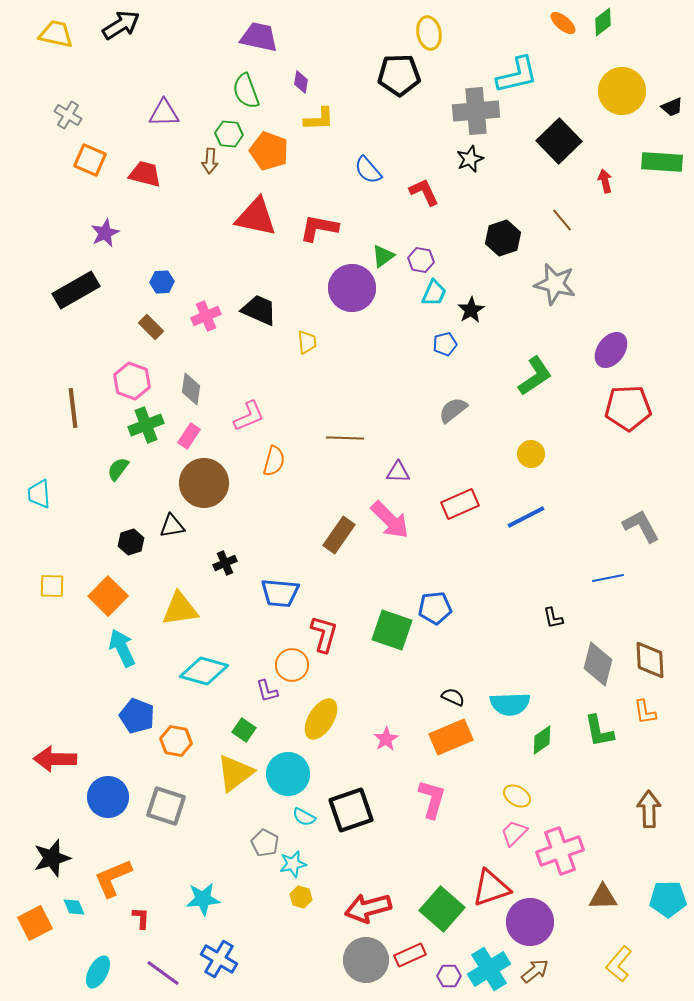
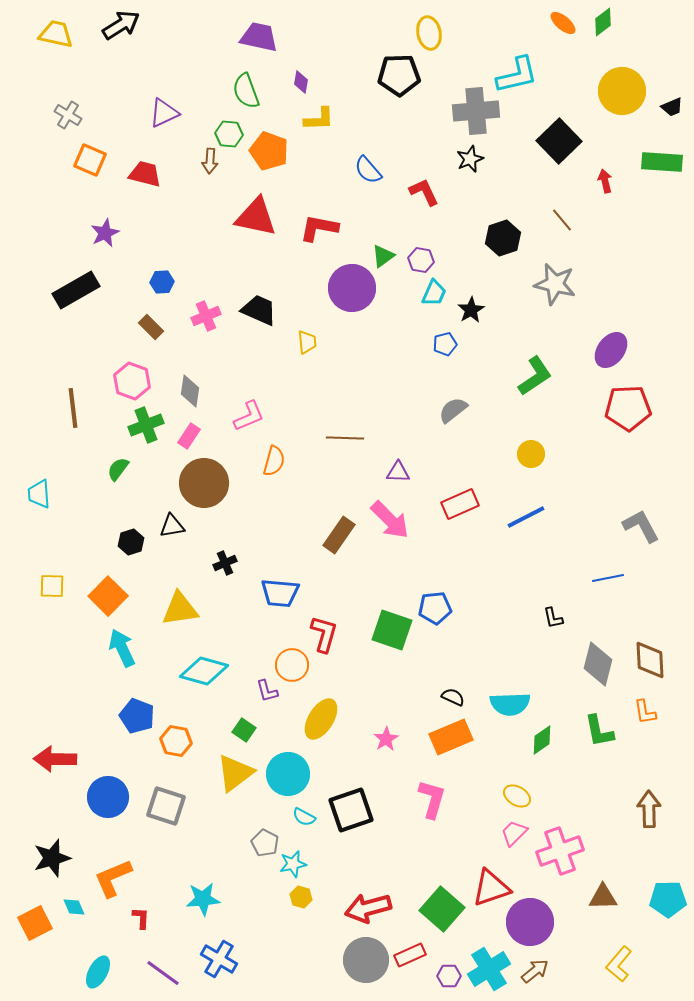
purple triangle at (164, 113): rotated 24 degrees counterclockwise
gray diamond at (191, 389): moved 1 px left, 2 px down
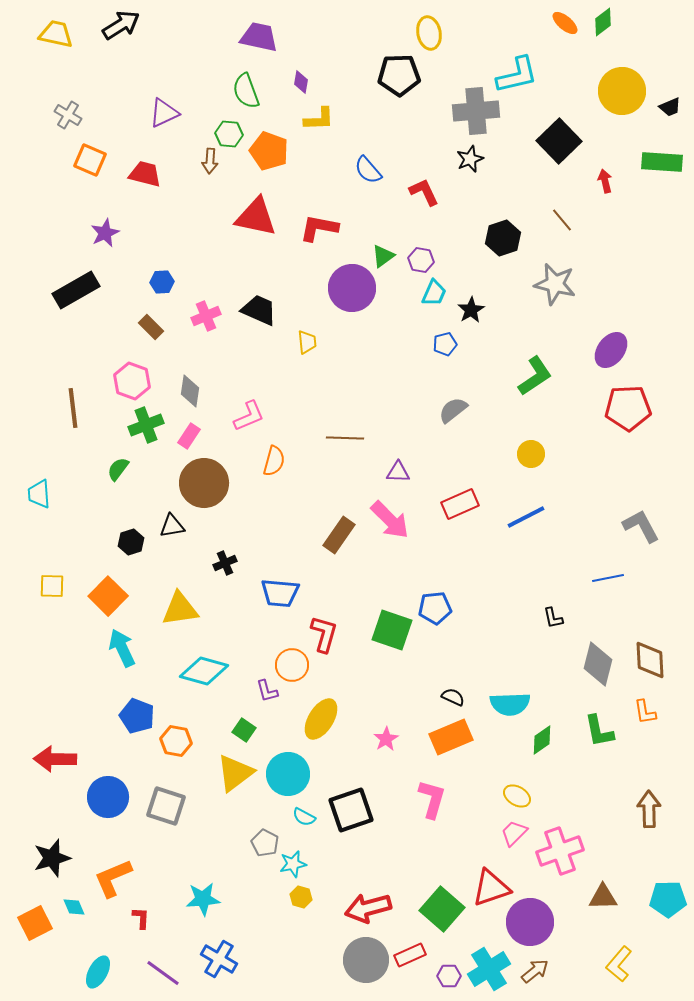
orange ellipse at (563, 23): moved 2 px right
black trapezoid at (672, 107): moved 2 px left
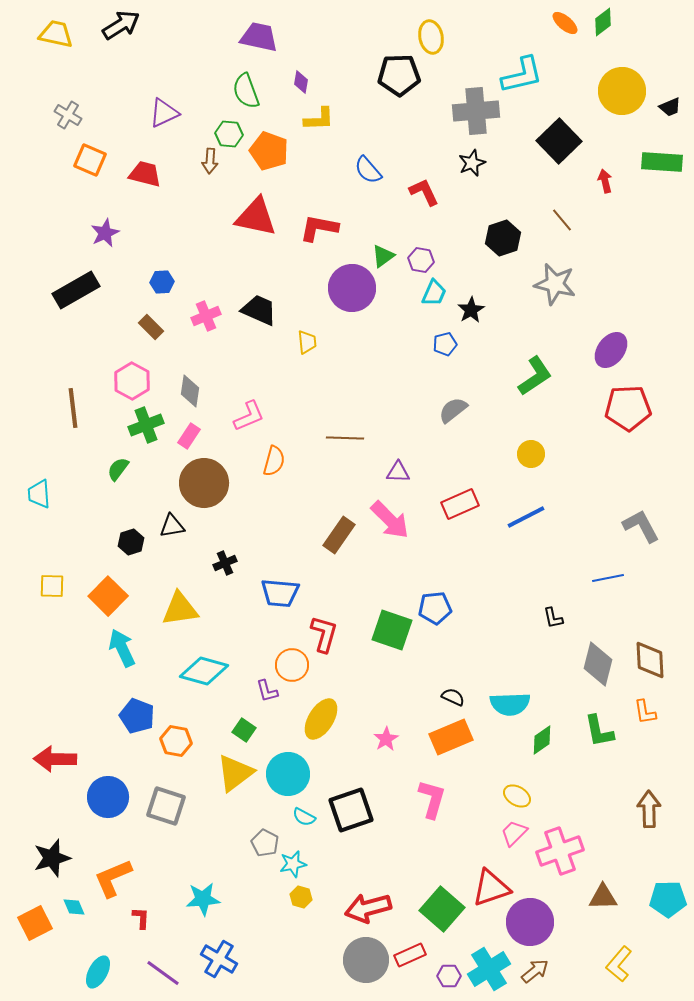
yellow ellipse at (429, 33): moved 2 px right, 4 px down
cyan L-shape at (517, 75): moved 5 px right
black star at (470, 159): moved 2 px right, 4 px down
pink hexagon at (132, 381): rotated 9 degrees clockwise
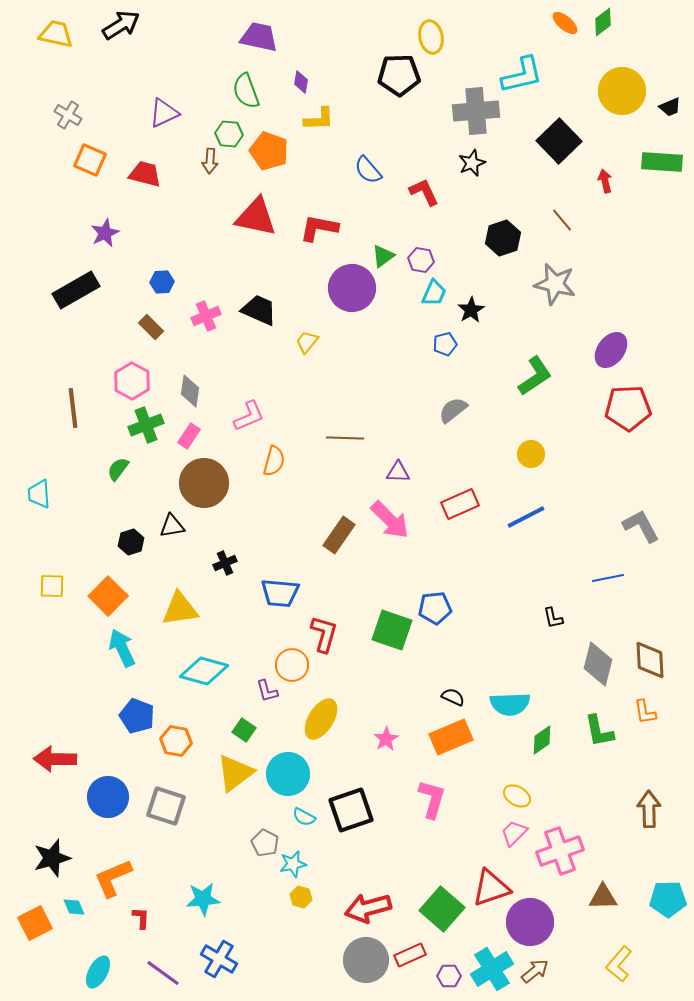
yellow trapezoid at (307, 342): rotated 135 degrees counterclockwise
cyan cross at (489, 969): moved 3 px right
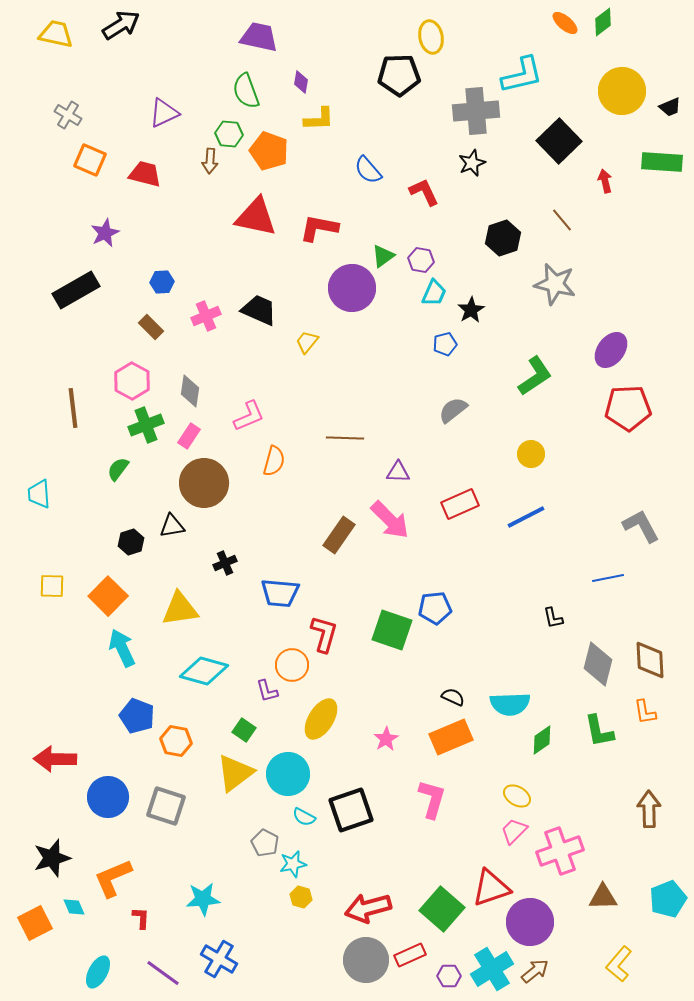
pink trapezoid at (514, 833): moved 2 px up
cyan pentagon at (668, 899): rotated 21 degrees counterclockwise
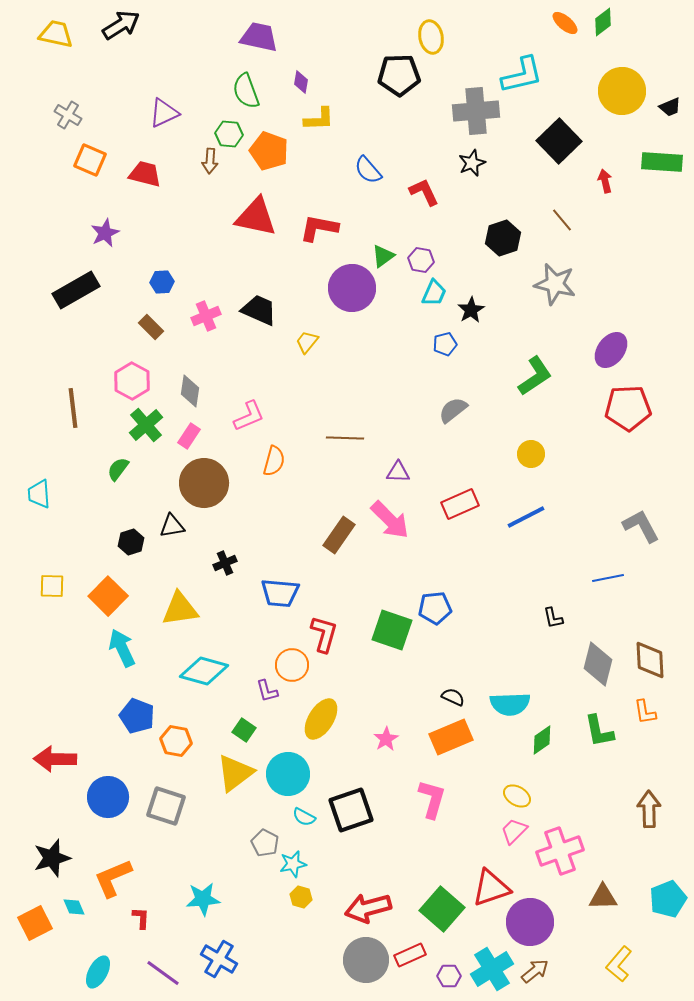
green cross at (146, 425): rotated 20 degrees counterclockwise
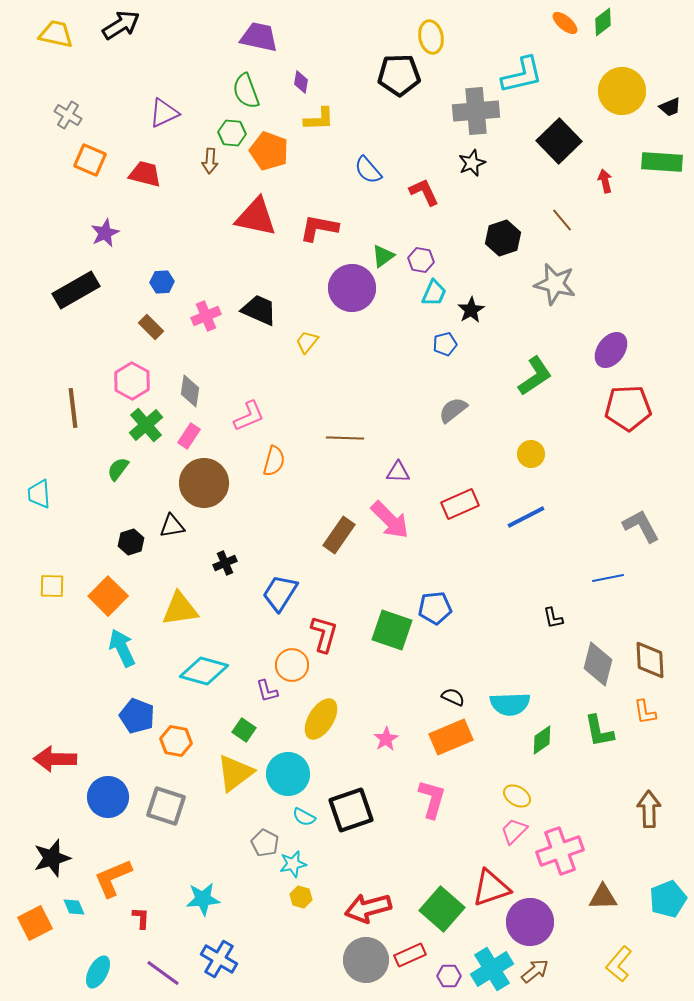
green hexagon at (229, 134): moved 3 px right, 1 px up
blue trapezoid at (280, 593): rotated 117 degrees clockwise
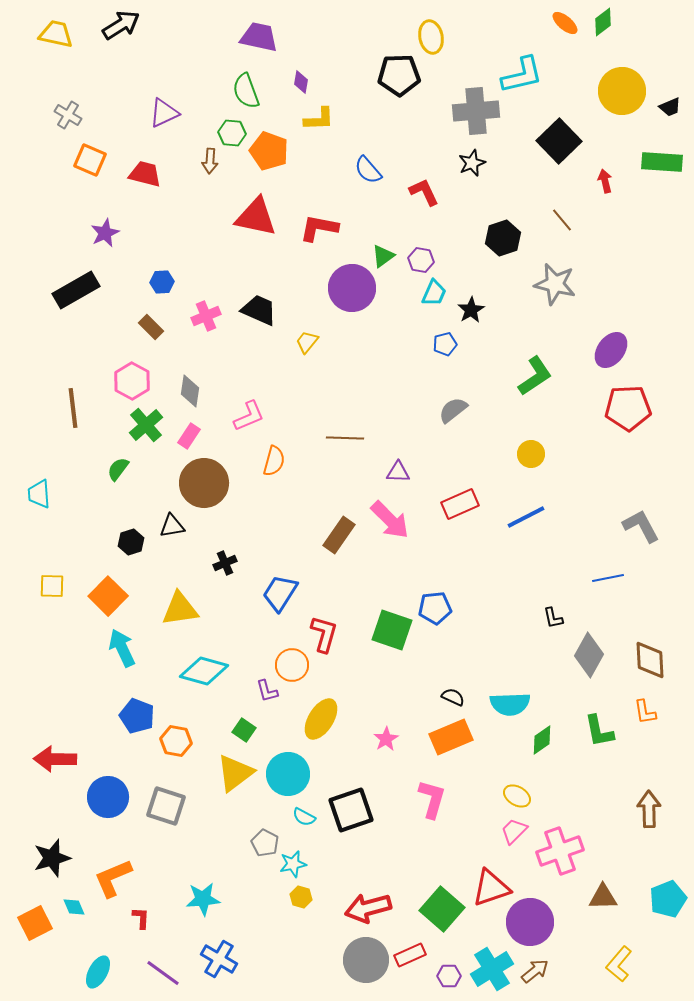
gray diamond at (598, 664): moved 9 px left, 9 px up; rotated 15 degrees clockwise
